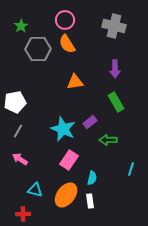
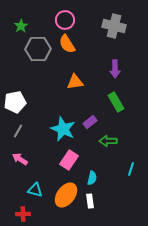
green arrow: moved 1 px down
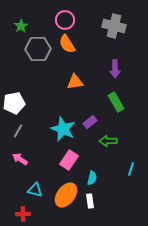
white pentagon: moved 1 px left, 1 px down
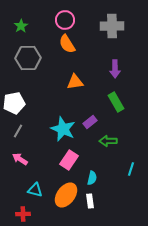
gray cross: moved 2 px left; rotated 15 degrees counterclockwise
gray hexagon: moved 10 px left, 9 px down
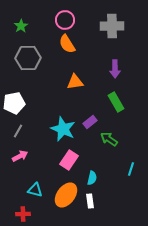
green arrow: moved 1 px right, 2 px up; rotated 36 degrees clockwise
pink arrow: moved 3 px up; rotated 119 degrees clockwise
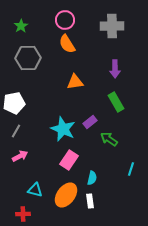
gray line: moved 2 px left
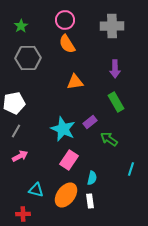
cyan triangle: moved 1 px right
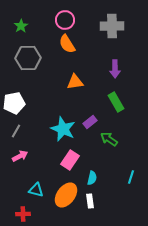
pink rectangle: moved 1 px right
cyan line: moved 8 px down
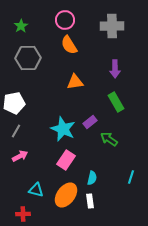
orange semicircle: moved 2 px right, 1 px down
pink rectangle: moved 4 px left
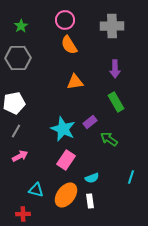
gray hexagon: moved 10 px left
cyan semicircle: rotated 56 degrees clockwise
